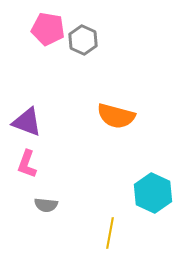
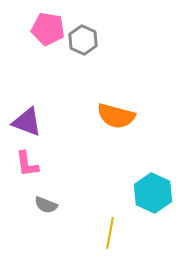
pink L-shape: rotated 28 degrees counterclockwise
gray semicircle: rotated 15 degrees clockwise
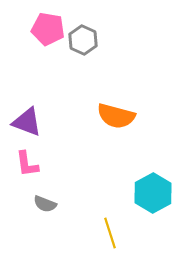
cyan hexagon: rotated 6 degrees clockwise
gray semicircle: moved 1 px left, 1 px up
yellow line: rotated 28 degrees counterclockwise
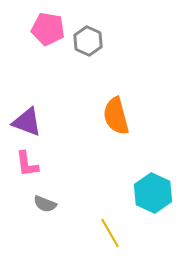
gray hexagon: moved 5 px right, 1 px down
orange semicircle: rotated 60 degrees clockwise
cyan hexagon: rotated 6 degrees counterclockwise
yellow line: rotated 12 degrees counterclockwise
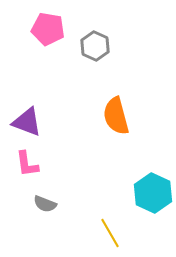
gray hexagon: moved 7 px right, 5 px down
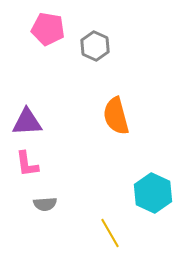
purple triangle: rotated 24 degrees counterclockwise
gray semicircle: rotated 25 degrees counterclockwise
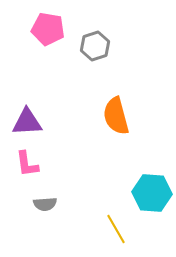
gray hexagon: rotated 16 degrees clockwise
cyan hexagon: moved 1 px left; rotated 21 degrees counterclockwise
yellow line: moved 6 px right, 4 px up
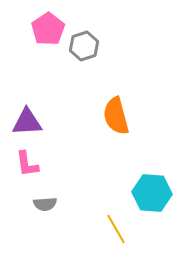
pink pentagon: rotated 28 degrees clockwise
gray hexagon: moved 11 px left
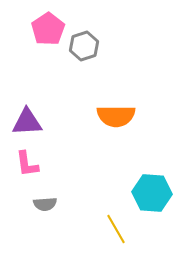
orange semicircle: rotated 75 degrees counterclockwise
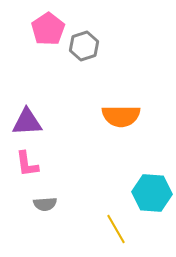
orange semicircle: moved 5 px right
